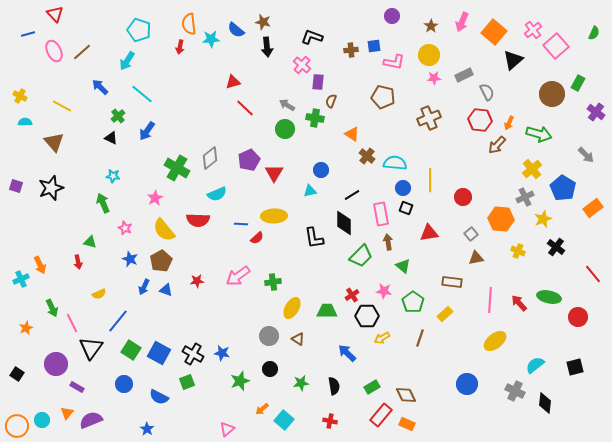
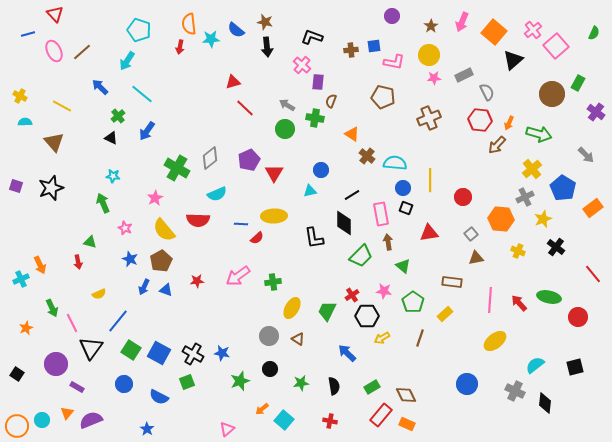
brown star at (263, 22): moved 2 px right
green trapezoid at (327, 311): rotated 65 degrees counterclockwise
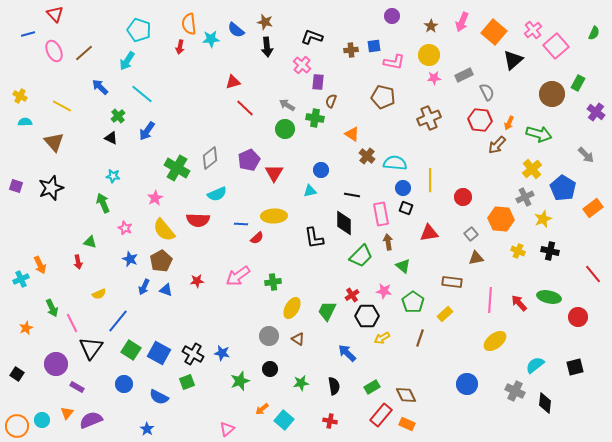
brown line at (82, 52): moved 2 px right, 1 px down
black line at (352, 195): rotated 42 degrees clockwise
black cross at (556, 247): moved 6 px left, 4 px down; rotated 24 degrees counterclockwise
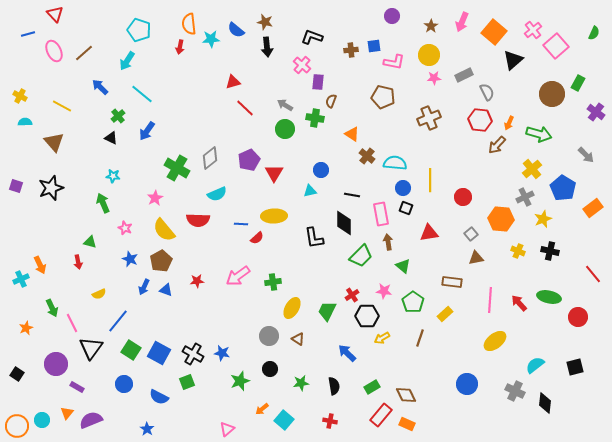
gray arrow at (287, 105): moved 2 px left
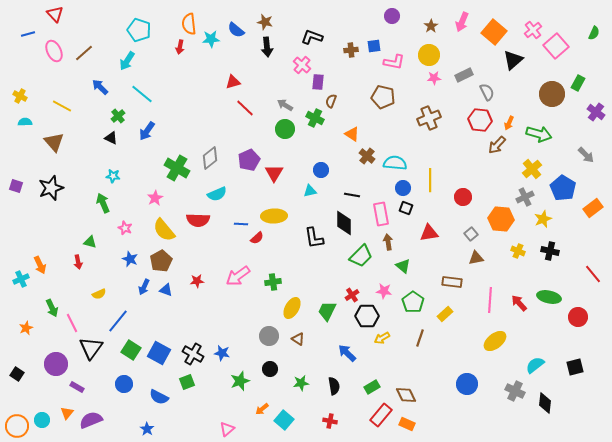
green cross at (315, 118): rotated 18 degrees clockwise
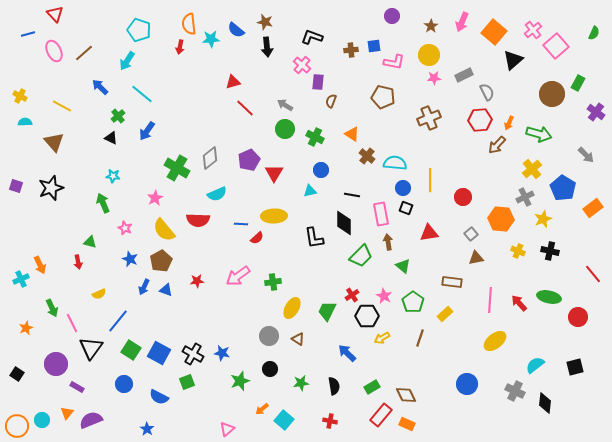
green cross at (315, 118): moved 19 px down
red hexagon at (480, 120): rotated 10 degrees counterclockwise
pink star at (384, 291): moved 5 px down; rotated 21 degrees clockwise
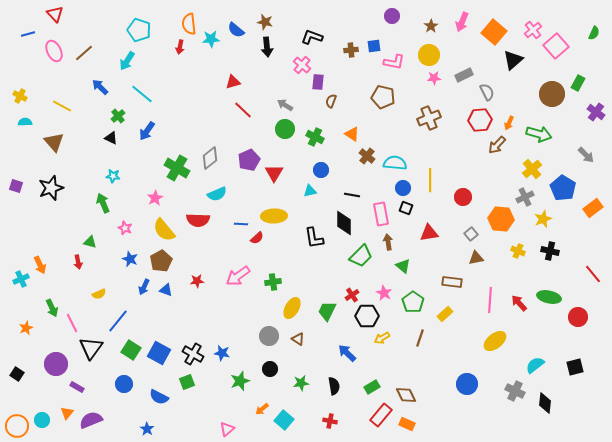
red line at (245, 108): moved 2 px left, 2 px down
pink star at (384, 296): moved 3 px up
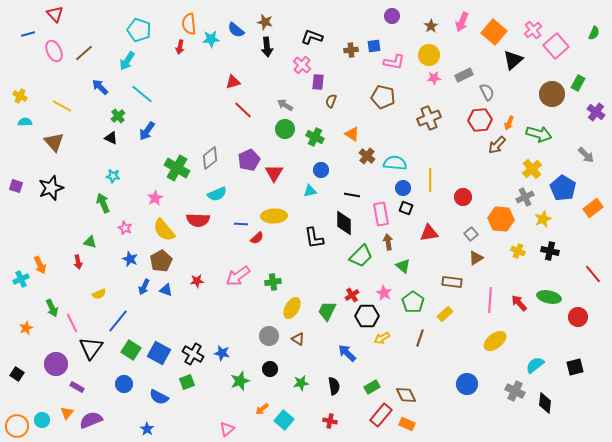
brown triangle at (476, 258): rotated 21 degrees counterclockwise
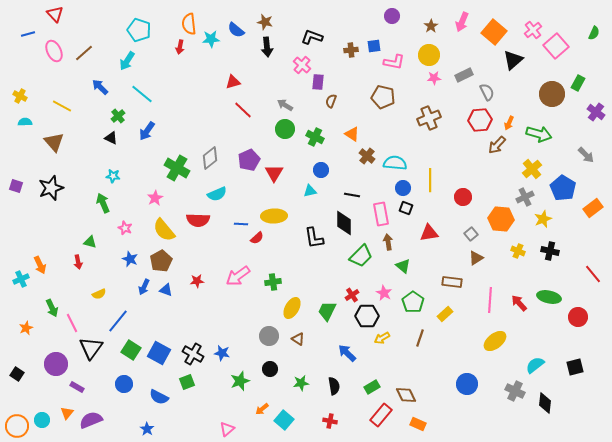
orange rectangle at (407, 424): moved 11 px right
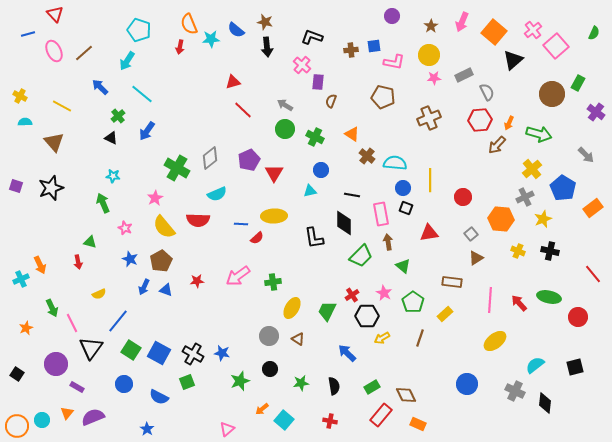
orange semicircle at (189, 24): rotated 15 degrees counterclockwise
yellow semicircle at (164, 230): moved 3 px up
purple semicircle at (91, 420): moved 2 px right, 3 px up
